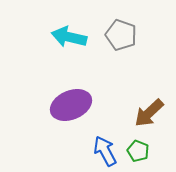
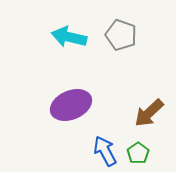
green pentagon: moved 2 px down; rotated 15 degrees clockwise
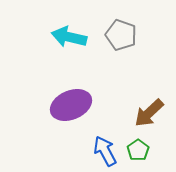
green pentagon: moved 3 px up
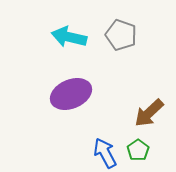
purple ellipse: moved 11 px up
blue arrow: moved 2 px down
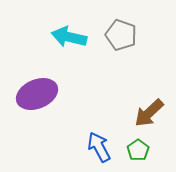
purple ellipse: moved 34 px left
blue arrow: moved 6 px left, 6 px up
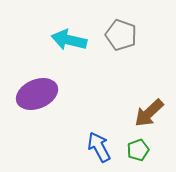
cyan arrow: moved 3 px down
green pentagon: rotated 15 degrees clockwise
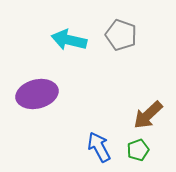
purple ellipse: rotated 9 degrees clockwise
brown arrow: moved 1 px left, 2 px down
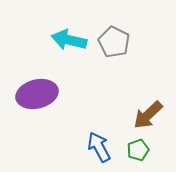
gray pentagon: moved 7 px left, 7 px down; rotated 8 degrees clockwise
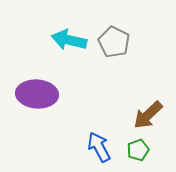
purple ellipse: rotated 18 degrees clockwise
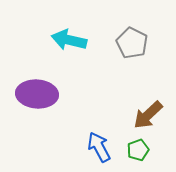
gray pentagon: moved 18 px right, 1 px down
